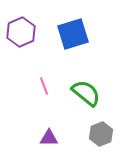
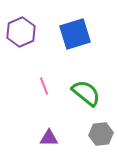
blue square: moved 2 px right
gray hexagon: rotated 15 degrees clockwise
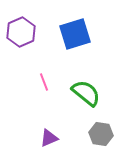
pink line: moved 4 px up
gray hexagon: rotated 15 degrees clockwise
purple triangle: rotated 24 degrees counterclockwise
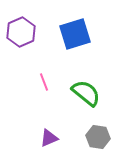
gray hexagon: moved 3 px left, 3 px down
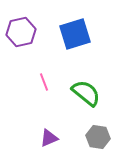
purple hexagon: rotated 12 degrees clockwise
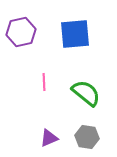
blue square: rotated 12 degrees clockwise
pink line: rotated 18 degrees clockwise
gray hexagon: moved 11 px left
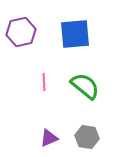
green semicircle: moved 1 px left, 7 px up
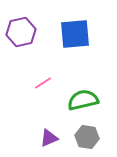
pink line: moved 1 px left, 1 px down; rotated 60 degrees clockwise
green semicircle: moved 2 px left, 14 px down; rotated 52 degrees counterclockwise
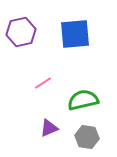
purple triangle: moved 10 px up
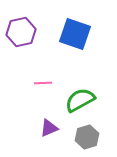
blue square: rotated 24 degrees clockwise
pink line: rotated 30 degrees clockwise
green semicircle: moved 3 px left; rotated 16 degrees counterclockwise
gray hexagon: rotated 25 degrees counterclockwise
